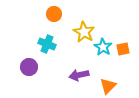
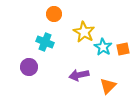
cyan cross: moved 2 px left, 2 px up
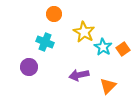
orange square: rotated 24 degrees counterclockwise
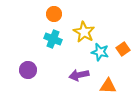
cyan cross: moved 8 px right, 3 px up
cyan star: moved 3 px left, 5 px down; rotated 18 degrees counterclockwise
purple circle: moved 1 px left, 3 px down
orange triangle: rotated 48 degrees clockwise
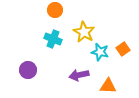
orange circle: moved 1 px right, 4 px up
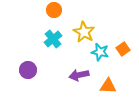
orange circle: moved 1 px left
cyan cross: rotated 30 degrees clockwise
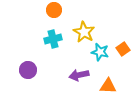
cyan cross: rotated 24 degrees clockwise
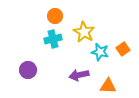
orange circle: moved 1 px right, 6 px down
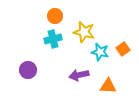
yellow star: rotated 15 degrees counterclockwise
